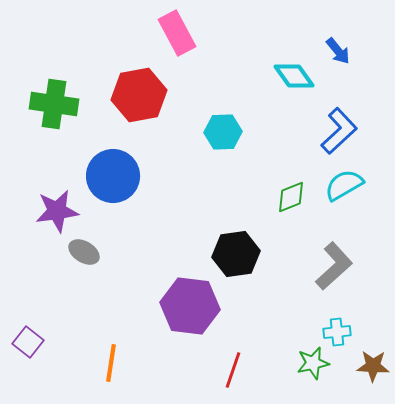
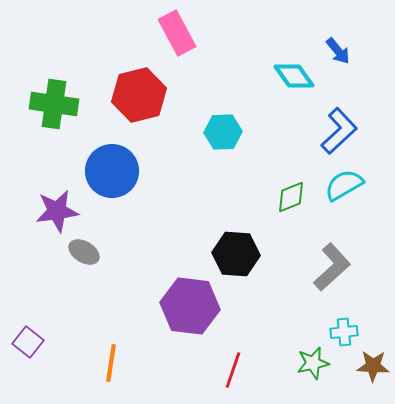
red hexagon: rotated 4 degrees counterclockwise
blue circle: moved 1 px left, 5 px up
black hexagon: rotated 12 degrees clockwise
gray L-shape: moved 2 px left, 1 px down
cyan cross: moved 7 px right
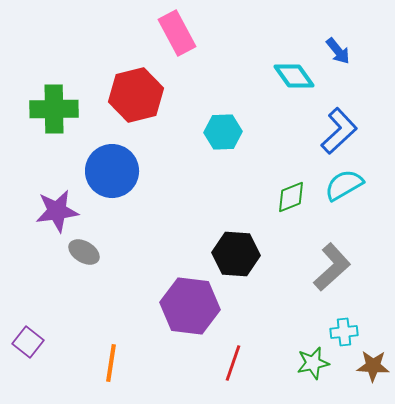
red hexagon: moved 3 px left
green cross: moved 5 px down; rotated 9 degrees counterclockwise
red line: moved 7 px up
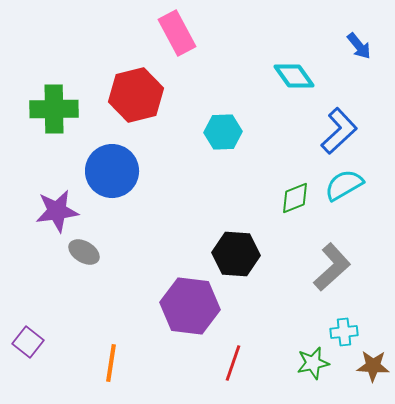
blue arrow: moved 21 px right, 5 px up
green diamond: moved 4 px right, 1 px down
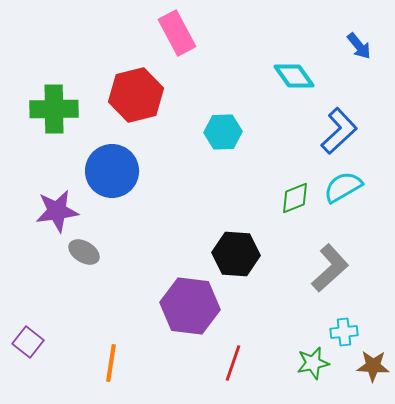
cyan semicircle: moved 1 px left, 2 px down
gray L-shape: moved 2 px left, 1 px down
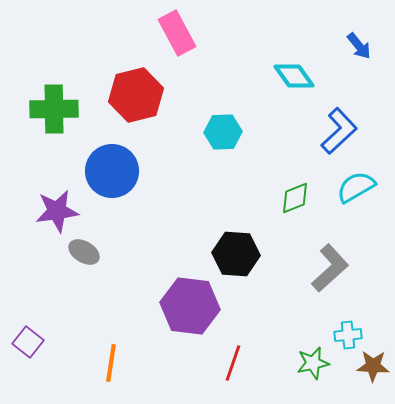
cyan semicircle: moved 13 px right
cyan cross: moved 4 px right, 3 px down
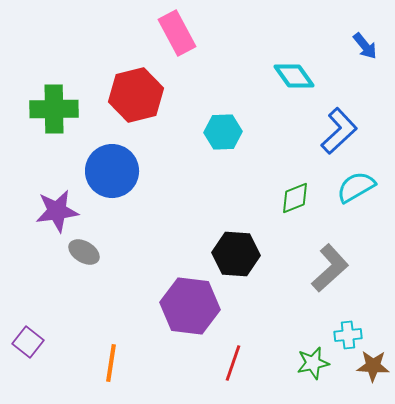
blue arrow: moved 6 px right
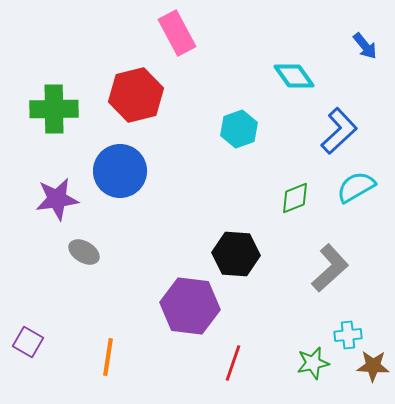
cyan hexagon: moved 16 px right, 3 px up; rotated 18 degrees counterclockwise
blue circle: moved 8 px right
purple star: moved 12 px up
purple square: rotated 8 degrees counterclockwise
orange line: moved 3 px left, 6 px up
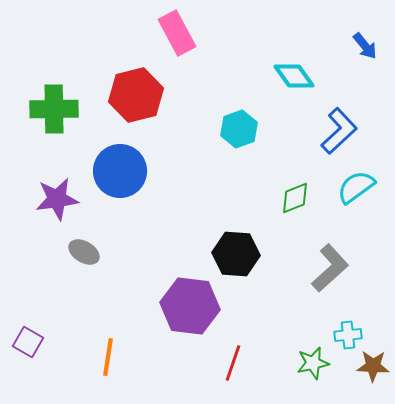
cyan semicircle: rotated 6 degrees counterclockwise
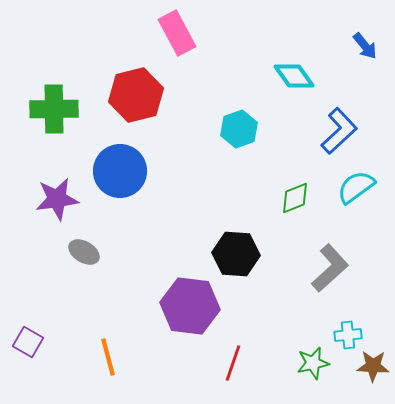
orange line: rotated 24 degrees counterclockwise
